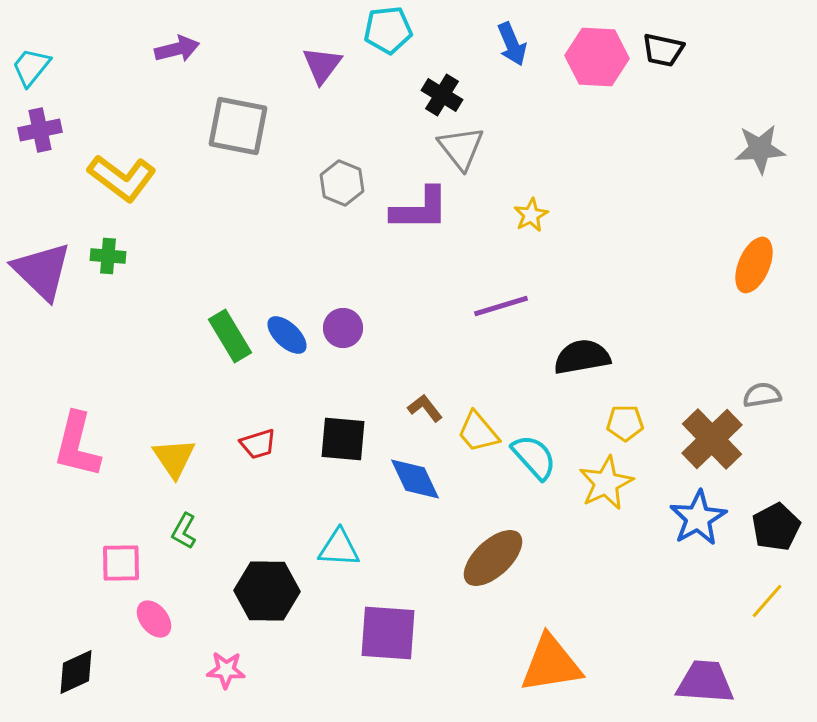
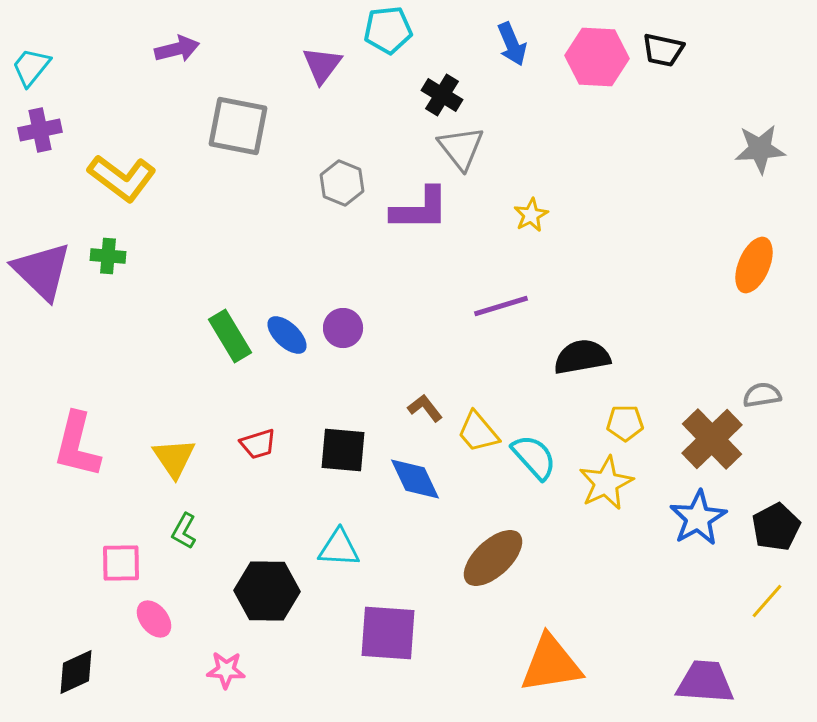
black square at (343, 439): moved 11 px down
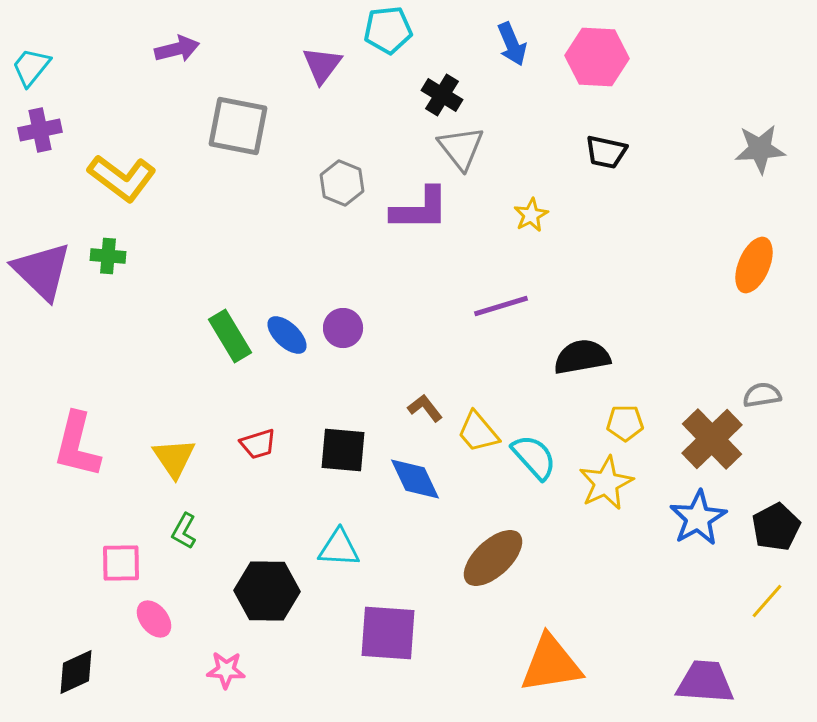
black trapezoid at (663, 50): moved 57 px left, 102 px down
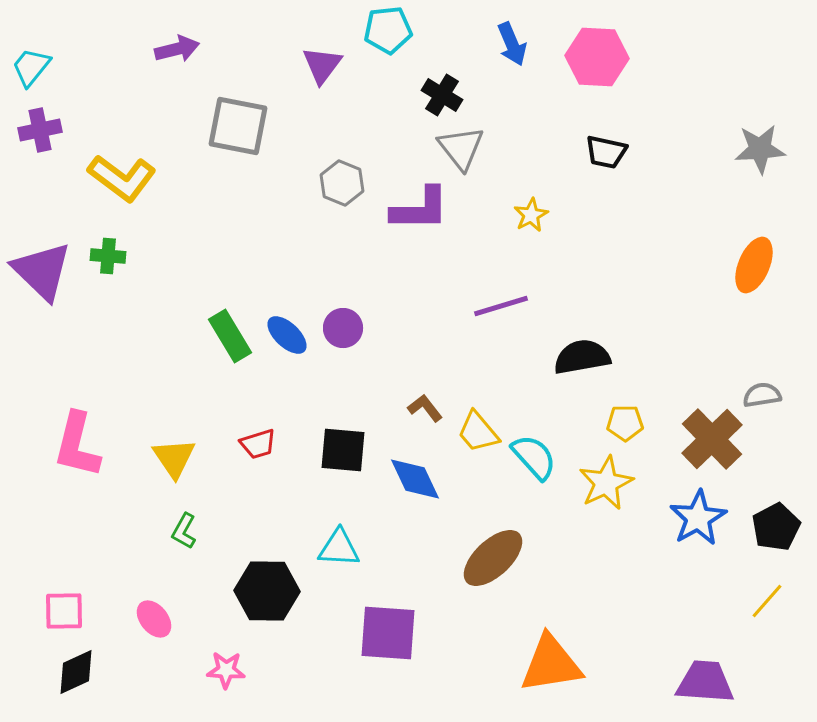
pink square at (121, 563): moved 57 px left, 48 px down
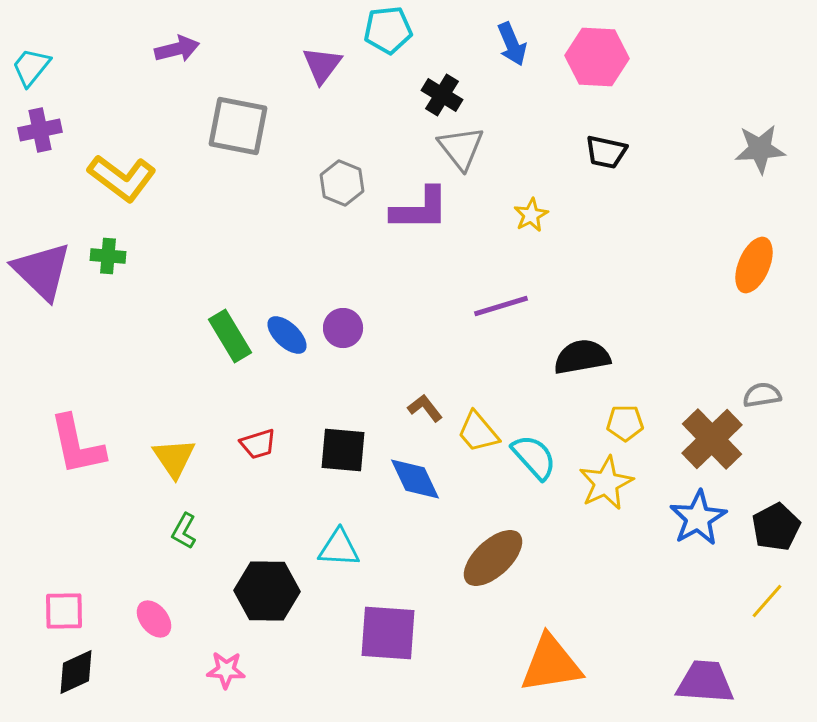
pink L-shape at (77, 445): rotated 26 degrees counterclockwise
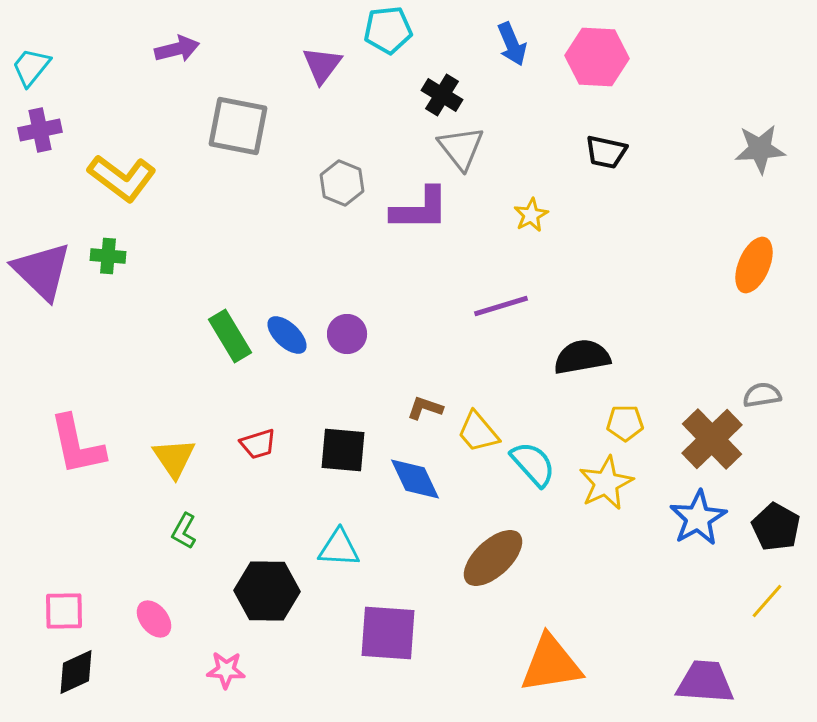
purple circle at (343, 328): moved 4 px right, 6 px down
brown L-shape at (425, 408): rotated 33 degrees counterclockwise
cyan semicircle at (534, 457): moved 1 px left, 7 px down
black pentagon at (776, 527): rotated 15 degrees counterclockwise
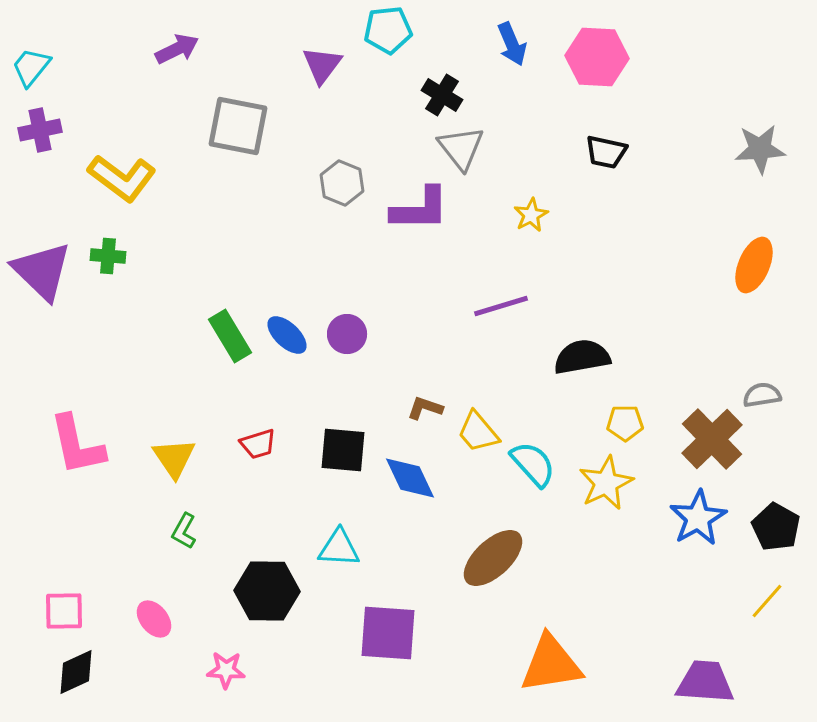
purple arrow at (177, 49): rotated 12 degrees counterclockwise
blue diamond at (415, 479): moved 5 px left, 1 px up
